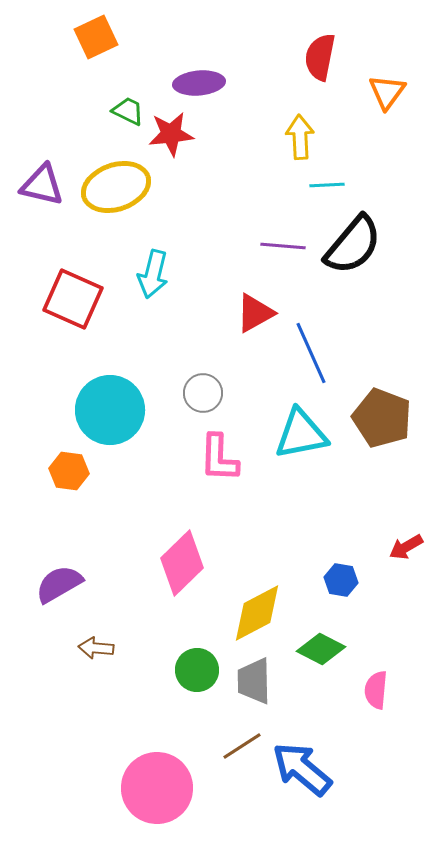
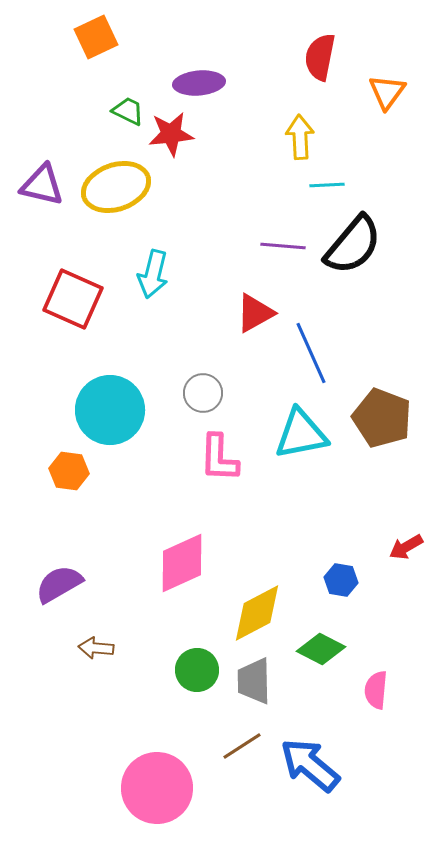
pink diamond: rotated 20 degrees clockwise
blue arrow: moved 8 px right, 4 px up
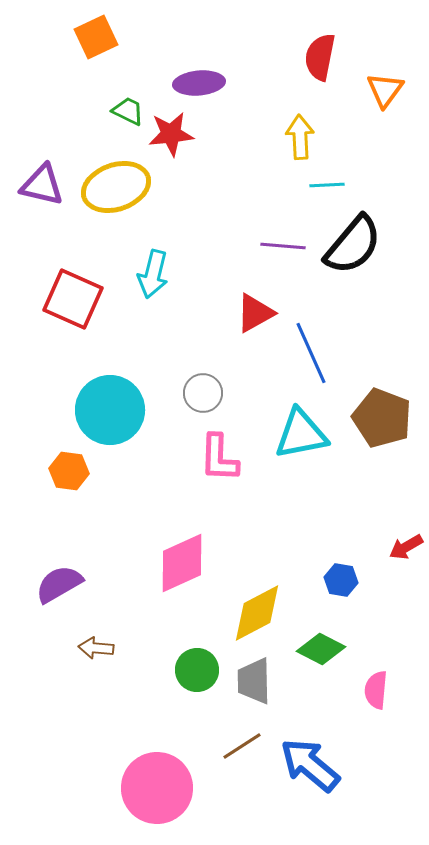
orange triangle: moved 2 px left, 2 px up
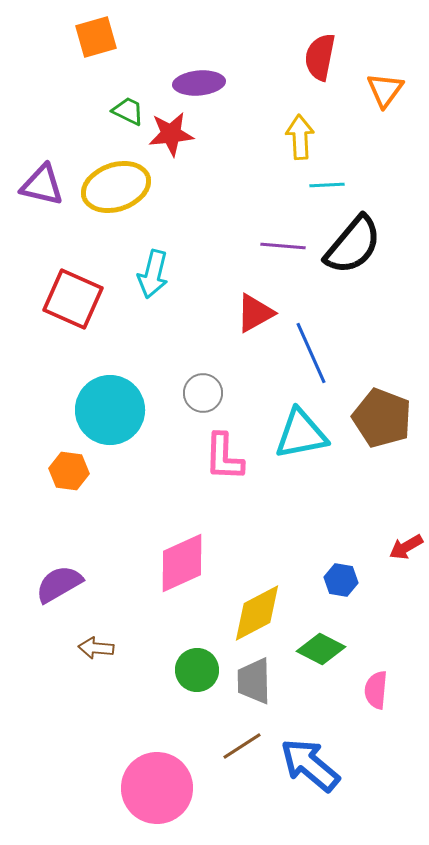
orange square: rotated 9 degrees clockwise
pink L-shape: moved 5 px right, 1 px up
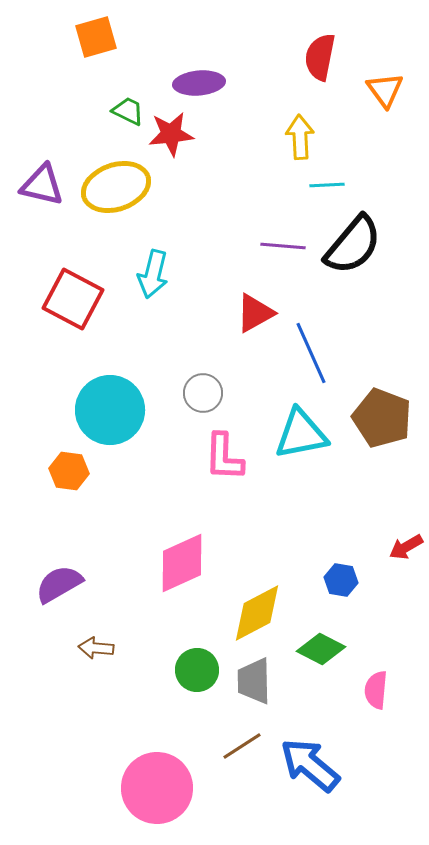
orange triangle: rotated 12 degrees counterclockwise
red square: rotated 4 degrees clockwise
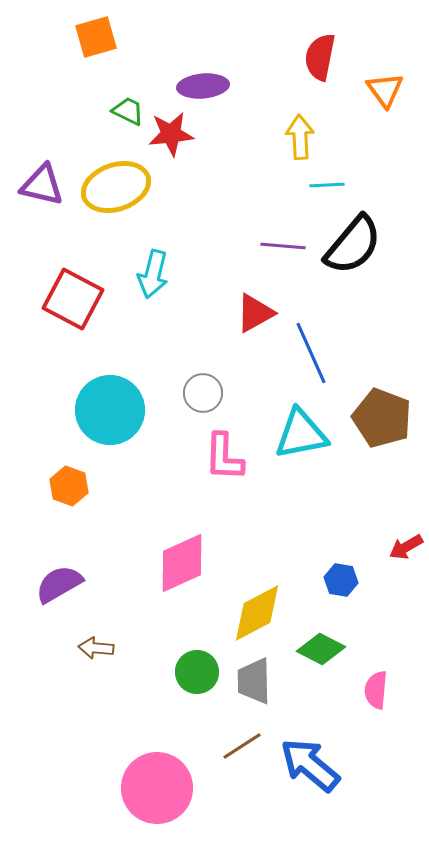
purple ellipse: moved 4 px right, 3 px down
orange hexagon: moved 15 px down; rotated 12 degrees clockwise
green circle: moved 2 px down
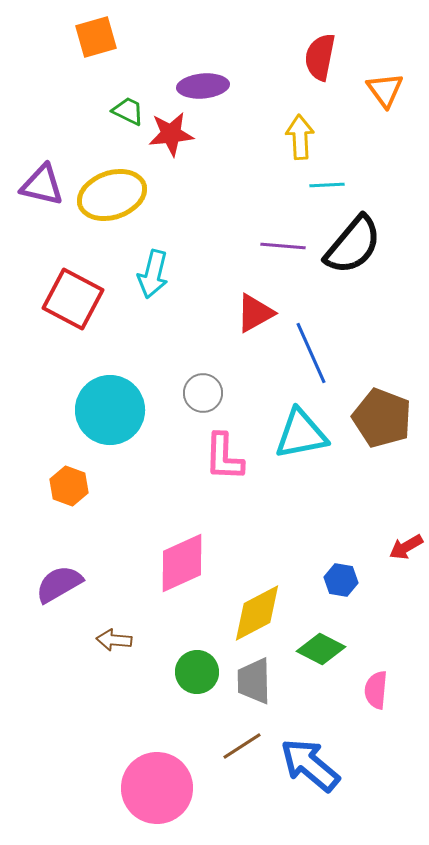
yellow ellipse: moved 4 px left, 8 px down
brown arrow: moved 18 px right, 8 px up
